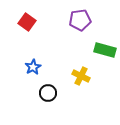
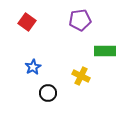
green rectangle: moved 1 px down; rotated 15 degrees counterclockwise
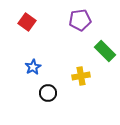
green rectangle: rotated 45 degrees clockwise
yellow cross: rotated 36 degrees counterclockwise
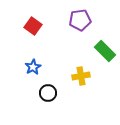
red square: moved 6 px right, 4 px down
